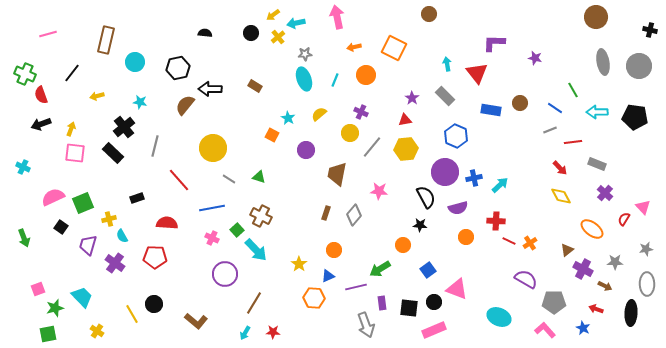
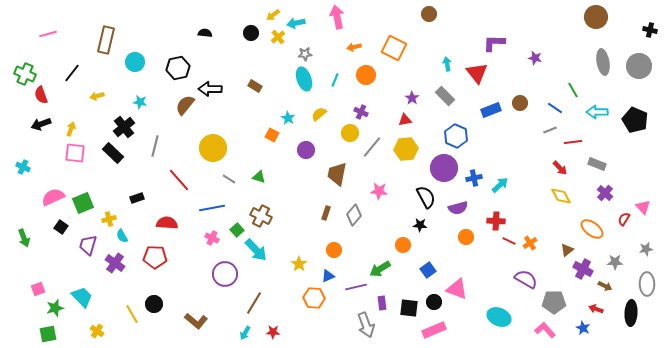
blue rectangle at (491, 110): rotated 30 degrees counterclockwise
black pentagon at (635, 117): moved 3 px down; rotated 15 degrees clockwise
purple circle at (445, 172): moved 1 px left, 4 px up
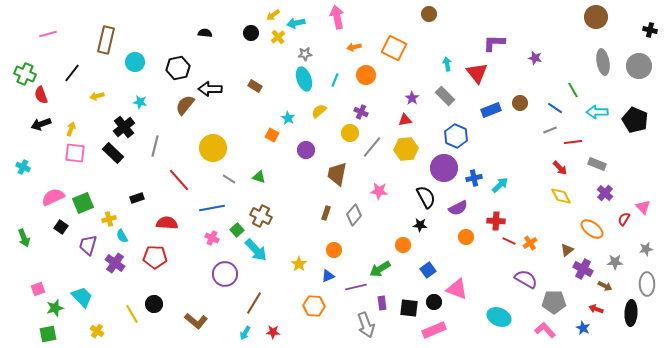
yellow semicircle at (319, 114): moved 3 px up
purple semicircle at (458, 208): rotated 12 degrees counterclockwise
orange hexagon at (314, 298): moved 8 px down
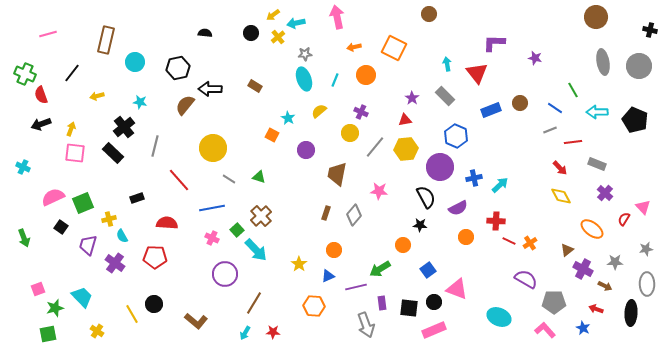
gray line at (372, 147): moved 3 px right
purple circle at (444, 168): moved 4 px left, 1 px up
brown cross at (261, 216): rotated 20 degrees clockwise
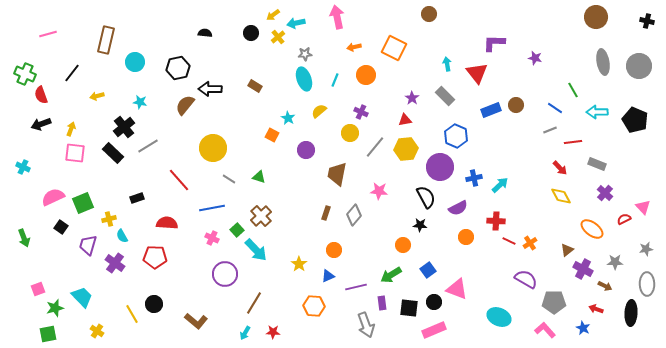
black cross at (650, 30): moved 3 px left, 9 px up
brown circle at (520, 103): moved 4 px left, 2 px down
gray line at (155, 146): moved 7 px left; rotated 45 degrees clockwise
red semicircle at (624, 219): rotated 32 degrees clockwise
green arrow at (380, 269): moved 11 px right, 6 px down
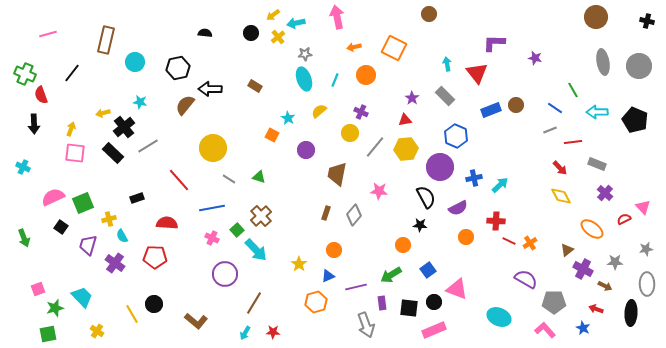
yellow arrow at (97, 96): moved 6 px right, 17 px down
black arrow at (41, 124): moved 7 px left; rotated 72 degrees counterclockwise
orange hexagon at (314, 306): moved 2 px right, 4 px up; rotated 20 degrees counterclockwise
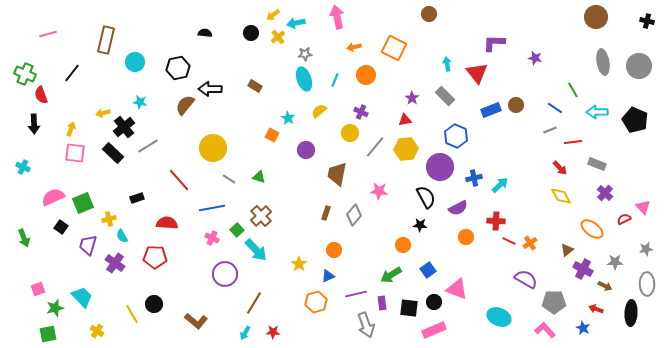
purple line at (356, 287): moved 7 px down
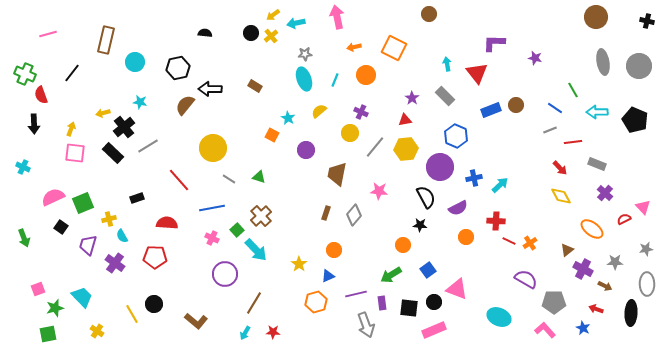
yellow cross at (278, 37): moved 7 px left, 1 px up
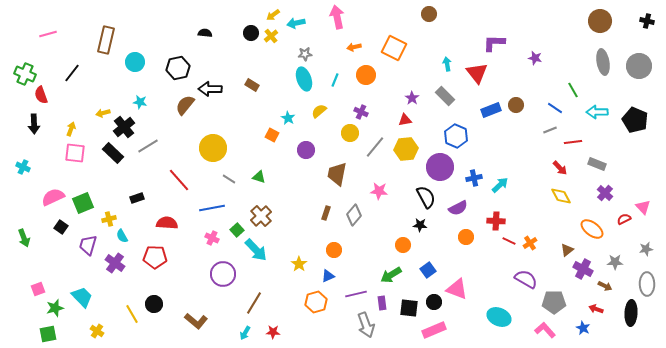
brown circle at (596, 17): moved 4 px right, 4 px down
brown rectangle at (255, 86): moved 3 px left, 1 px up
purple circle at (225, 274): moved 2 px left
